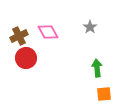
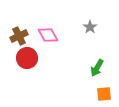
pink diamond: moved 3 px down
red circle: moved 1 px right
green arrow: rotated 144 degrees counterclockwise
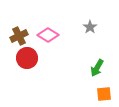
pink diamond: rotated 30 degrees counterclockwise
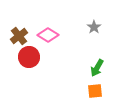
gray star: moved 4 px right
brown cross: rotated 12 degrees counterclockwise
red circle: moved 2 px right, 1 px up
orange square: moved 9 px left, 3 px up
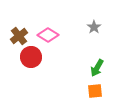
red circle: moved 2 px right
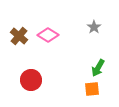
brown cross: rotated 12 degrees counterclockwise
red circle: moved 23 px down
green arrow: moved 1 px right
orange square: moved 3 px left, 2 px up
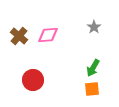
pink diamond: rotated 35 degrees counterclockwise
green arrow: moved 5 px left
red circle: moved 2 px right
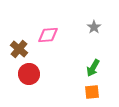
brown cross: moved 13 px down
red circle: moved 4 px left, 6 px up
orange square: moved 3 px down
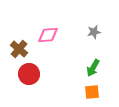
gray star: moved 5 px down; rotated 24 degrees clockwise
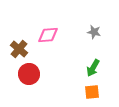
gray star: rotated 24 degrees clockwise
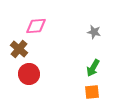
pink diamond: moved 12 px left, 9 px up
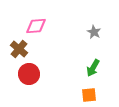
gray star: rotated 16 degrees clockwise
orange square: moved 3 px left, 3 px down
